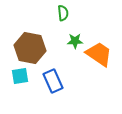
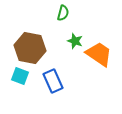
green semicircle: rotated 21 degrees clockwise
green star: rotated 21 degrees clockwise
cyan square: rotated 30 degrees clockwise
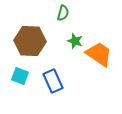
brown hexagon: moved 7 px up; rotated 8 degrees counterclockwise
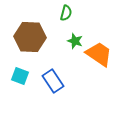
green semicircle: moved 3 px right
brown hexagon: moved 4 px up
blue rectangle: rotated 10 degrees counterclockwise
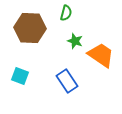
brown hexagon: moved 9 px up
orange trapezoid: moved 2 px right, 1 px down
blue rectangle: moved 14 px right
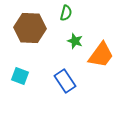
orange trapezoid: rotated 92 degrees clockwise
blue rectangle: moved 2 px left
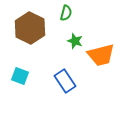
brown hexagon: rotated 24 degrees clockwise
orange trapezoid: rotated 40 degrees clockwise
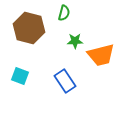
green semicircle: moved 2 px left
brown hexagon: moved 1 px left; rotated 12 degrees counterclockwise
green star: rotated 21 degrees counterclockwise
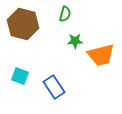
green semicircle: moved 1 px right, 1 px down
brown hexagon: moved 6 px left, 4 px up
blue rectangle: moved 11 px left, 6 px down
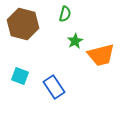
green star: rotated 28 degrees counterclockwise
